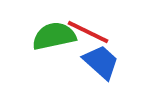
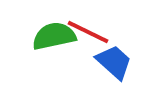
blue trapezoid: moved 13 px right
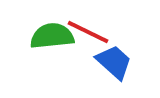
green semicircle: moved 2 px left; rotated 6 degrees clockwise
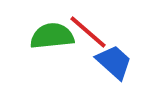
red line: rotated 15 degrees clockwise
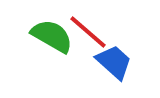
green semicircle: rotated 36 degrees clockwise
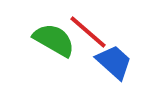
green semicircle: moved 2 px right, 4 px down
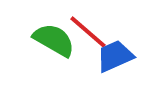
blue trapezoid: moved 1 px right, 6 px up; rotated 66 degrees counterclockwise
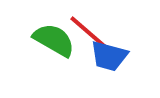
blue trapezoid: moved 6 px left; rotated 141 degrees counterclockwise
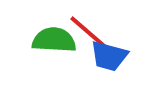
green semicircle: rotated 27 degrees counterclockwise
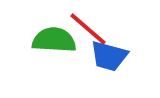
red line: moved 3 px up
